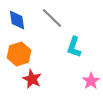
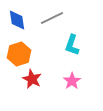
gray line: rotated 70 degrees counterclockwise
cyan L-shape: moved 2 px left, 2 px up
pink star: moved 19 px left
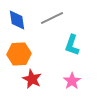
orange hexagon: rotated 15 degrees clockwise
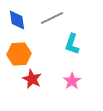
cyan L-shape: moved 1 px up
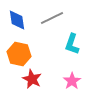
orange hexagon: rotated 15 degrees clockwise
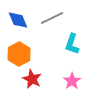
blue diamond: moved 1 px right; rotated 15 degrees counterclockwise
orange hexagon: rotated 20 degrees clockwise
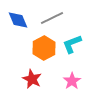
cyan L-shape: rotated 50 degrees clockwise
orange hexagon: moved 25 px right, 6 px up
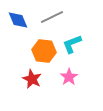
gray line: moved 1 px up
orange hexagon: moved 3 px down; rotated 25 degrees counterclockwise
pink star: moved 3 px left, 4 px up
